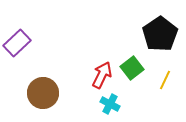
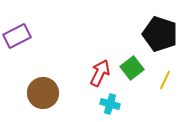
black pentagon: rotated 20 degrees counterclockwise
purple rectangle: moved 7 px up; rotated 16 degrees clockwise
red arrow: moved 2 px left, 2 px up
cyan cross: rotated 12 degrees counterclockwise
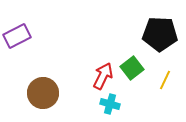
black pentagon: rotated 16 degrees counterclockwise
red arrow: moved 3 px right, 3 px down
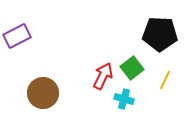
cyan cross: moved 14 px right, 5 px up
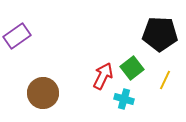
purple rectangle: rotated 8 degrees counterclockwise
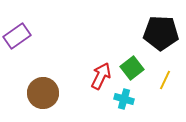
black pentagon: moved 1 px right, 1 px up
red arrow: moved 2 px left
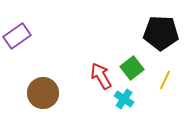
red arrow: rotated 56 degrees counterclockwise
cyan cross: rotated 18 degrees clockwise
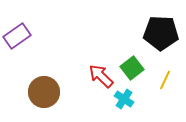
red arrow: rotated 16 degrees counterclockwise
brown circle: moved 1 px right, 1 px up
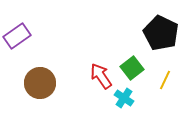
black pentagon: rotated 24 degrees clockwise
red arrow: rotated 12 degrees clockwise
brown circle: moved 4 px left, 9 px up
cyan cross: moved 1 px up
